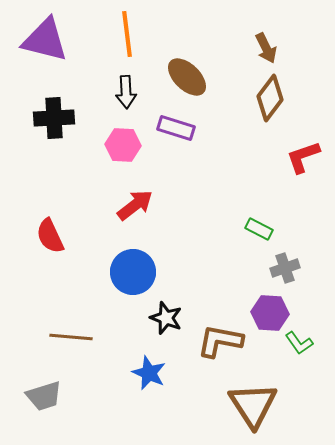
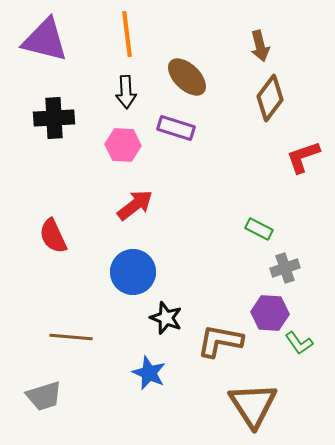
brown arrow: moved 6 px left, 2 px up; rotated 12 degrees clockwise
red semicircle: moved 3 px right
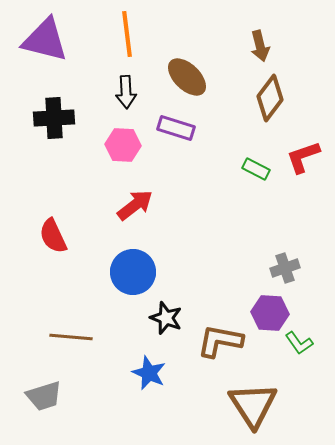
green rectangle: moved 3 px left, 60 px up
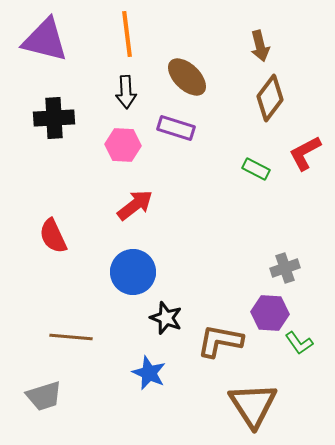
red L-shape: moved 2 px right, 4 px up; rotated 9 degrees counterclockwise
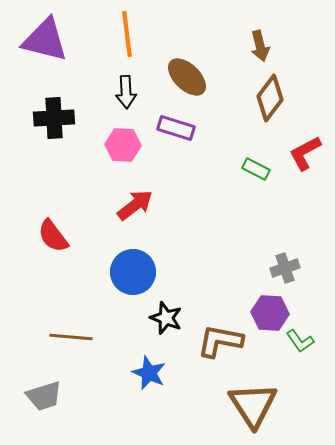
red semicircle: rotated 12 degrees counterclockwise
green L-shape: moved 1 px right, 2 px up
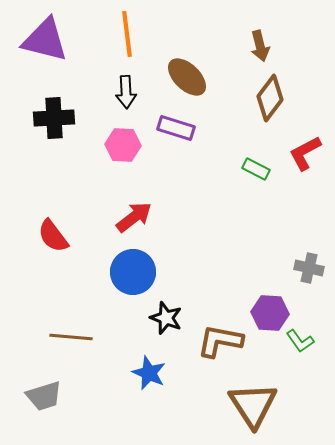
red arrow: moved 1 px left, 12 px down
gray cross: moved 24 px right; rotated 32 degrees clockwise
